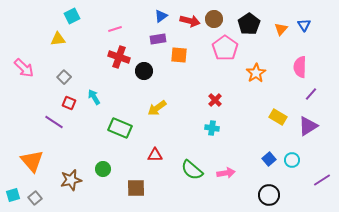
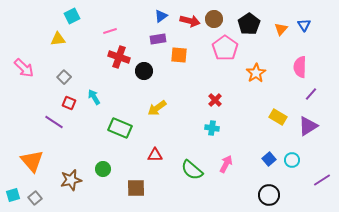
pink line at (115, 29): moved 5 px left, 2 px down
pink arrow at (226, 173): moved 9 px up; rotated 54 degrees counterclockwise
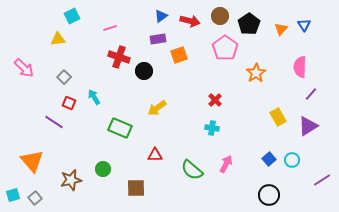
brown circle at (214, 19): moved 6 px right, 3 px up
pink line at (110, 31): moved 3 px up
orange square at (179, 55): rotated 24 degrees counterclockwise
yellow rectangle at (278, 117): rotated 30 degrees clockwise
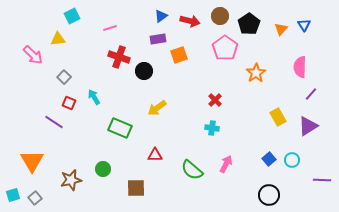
pink arrow at (24, 68): moved 9 px right, 13 px up
orange triangle at (32, 161): rotated 10 degrees clockwise
purple line at (322, 180): rotated 36 degrees clockwise
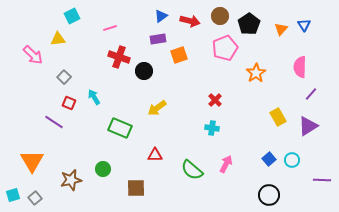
pink pentagon at (225, 48): rotated 15 degrees clockwise
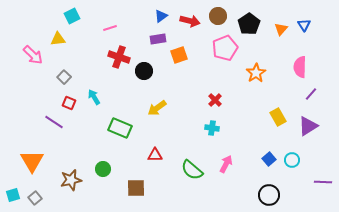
brown circle at (220, 16): moved 2 px left
purple line at (322, 180): moved 1 px right, 2 px down
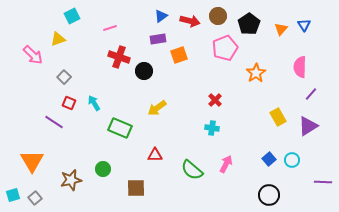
yellow triangle at (58, 39): rotated 14 degrees counterclockwise
cyan arrow at (94, 97): moved 6 px down
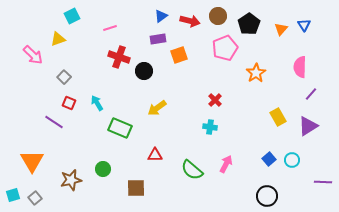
cyan arrow at (94, 103): moved 3 px right
cyan cross at (212, 128): moved 2 px left, 1 px up
black circle at (269, 195): moved 2 px left, 1 px down
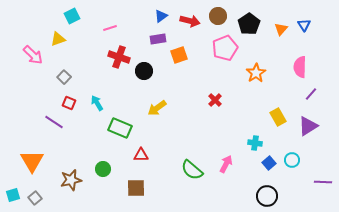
cyan cross at (210, 127): moved 45 px right, 16 px down
red triangle at (155, 155): moved 14 px left
blue square at (269, 159): moved 4 px down
